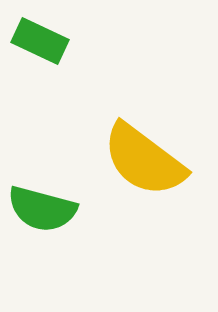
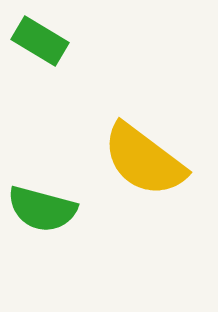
green rectangle: rotated 6 degrees clockwise
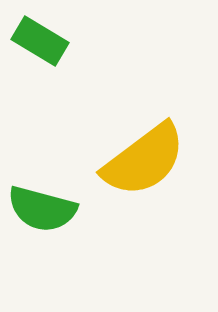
yellow semicircle: rotated 74 degrees counterclockwise
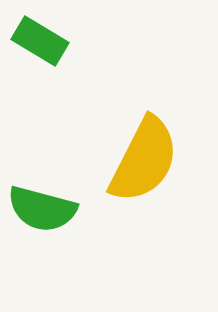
yellow semicircle: rotated 26 degrees counterclockwise
